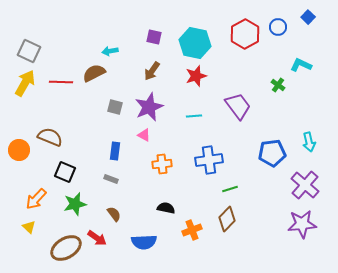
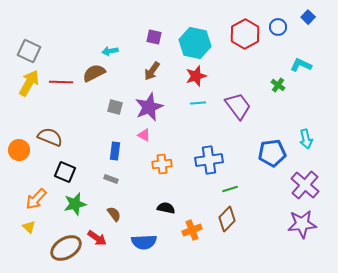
yellow arrow at (25, 83): moved 4 px right
cyan line at (194, 116): moved 4 px right, 13 px up
cyan arrow at (309, 142): moved 3 px left, 3 px up
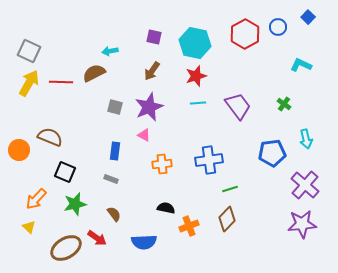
green cross at (278, 85): moved 6 px right, 19 px down
orange cross at (192, 230): moved 3 px left, 4 px up
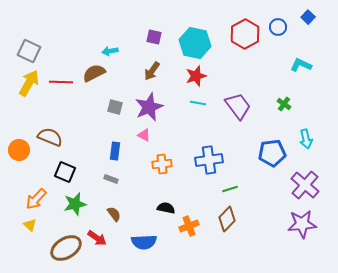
cyan line at (198, 103): rotated 14 degrees clockwise
yellow triangle at (29, 227): moved 1 px right, 2 px up
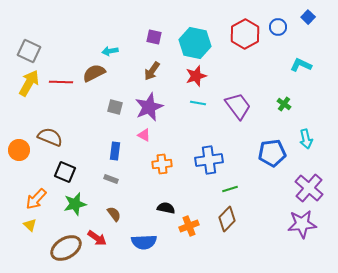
purple cross at (305, 185): moved 4 px right, 3 px down
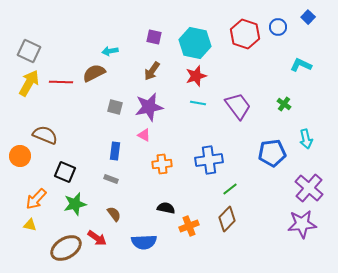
red hexagon at (245, 34): rotated 12 degrees counterclockwise
purple star at (149, 107): rotated 12 degrees clockwise
brown semicircle at (50, 137): moved 5 px left, 2 px up
orange circle at (19, 150): moved 1 px right, 6 px down
green line at (230, 189): rotated 21 degrees counterclockwise
yellow triangle at (30, 225): rotated 32 degrees counterclockwise
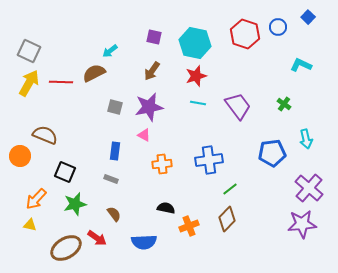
cyan arrow at (110, 51): rotated 28 degrees counterclockwise
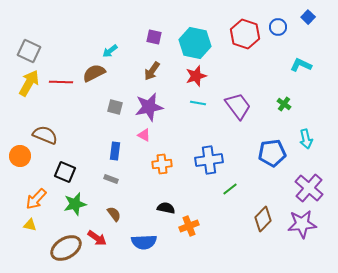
brown diamond at (227, 219): moved 36 px right
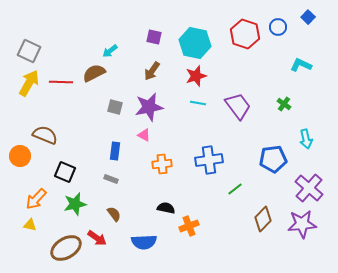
blue pentagon at (272, 153): moved 1 px right, 6 px down
green line at (230, 189): moved 5 px right
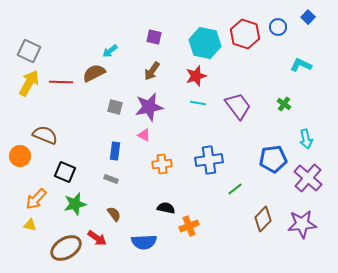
cyan hexagon at (195, 43): moved 10 px right
purple cross at (309, 188): moved 1 px left, 10 px up
